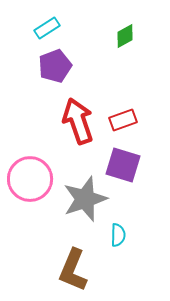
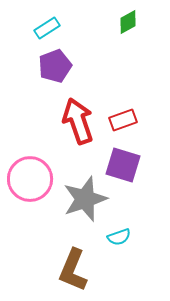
green diamond: moved 3 px right, 14 px up
cyan semicircle: moved 1 px right, 2 px down; rotated 70 degrees clockwise
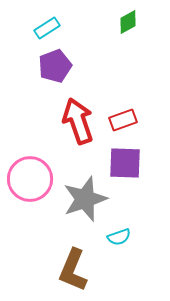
purple square: moved 2 px right, 2 px up; rotated 15 degrees counterclockwise
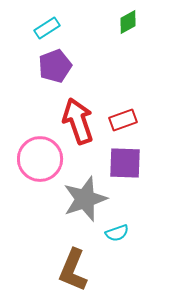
pink circle: moved 10 px right, 20 px up
cyan semicircle: moved 2 px left, 4 px up
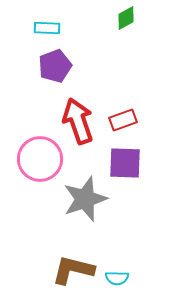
green diamond: moved 2 px left, 4 px up
cyan rectangle: rotated 35 degrees clockwise
cyan semicircle: moved 45 px down; rotated 20 degrees clockwise
brown L-shape: rotated 81 degrees clockwise
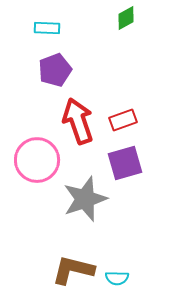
purple pentagon: moved 4 px down
pink circle: moved 3 px left, 1 px down
purple square: rotated 18 degrees counterclockwise
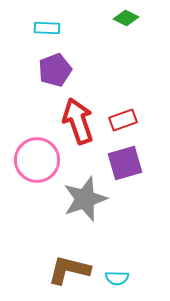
green diamond: rotated 55 degrees clockwise
brown L-shape: moved 4 px left
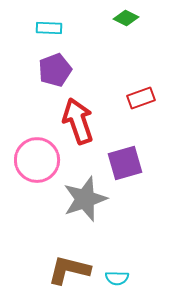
cyan rectangle: moved 2 px right
red rectangle: moved 18 px right, 22 px up
